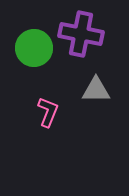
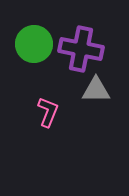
purple cross: moved 15 px down
green circle: moved 4 px up
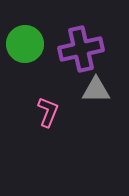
green circle: moved 9 px left
purple cross: rotated 24 degrees counterclockwise
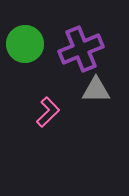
purple cross: rotated 9 degrees counterclockwise
pink L-shape: rotated 24 degrees clockwise
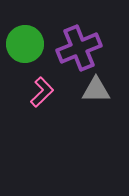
purple cross: moved 2 px left, 1 px up
pink L-shape: moved 6 px left, 20 px up
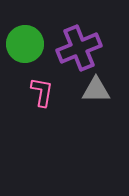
pink L-shape: rotated 36 degrees counterclockwise
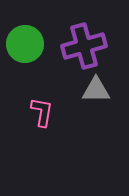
purple cross: moved 5 px right, 2 px up; rotated 6 degrees clockwise
pink L-shape: moved 20 px down
